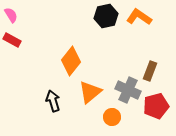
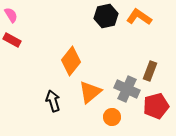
gray cross: moved 1 px left, 1 px up
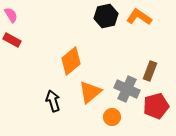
orange diamond: rotated 12 degrees clockwise
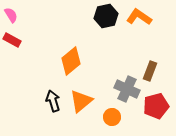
orange triangle: moved 9 px left, 9 px down
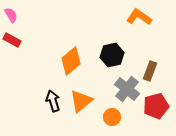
black hexagon: moved 6 px right, 39 px down
gray cross: rotated 15 degrees clockwise
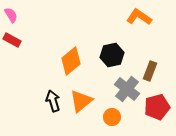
red pentagon: moved 1 px right, 1 px down
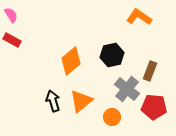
red pentagon: moved 3 px left; rotated 20 degrees clockwise
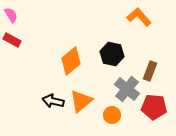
orange L-shape: rotated 15 degrees clockwise
black hexagon: moved 1 px up; rotated 25 degrees clockwise
black arrow: rotated 60 degrees counterclockwise
orange circle: moved 2 px up
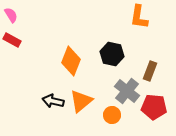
orange L-shape: rotated 130 degrees counterclockwise
orange diamond: rotated 28 degrees counterclockwise
gray cross: moved 2 px down
